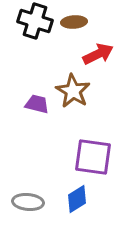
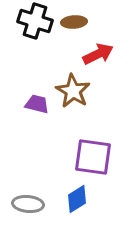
gray ellipse: moved 2 px down
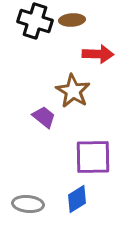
brown ellipse: moved 2 px left, 2 px up
red arrow: rotated 28 degrees clockwise
purple trapezoid: moved 7 px right, 13 px down; rotated 25 degrees clockwise
purple square: rotated 9 degrees counterclockwise
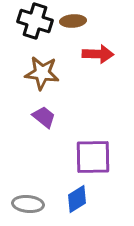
brown ellipse: moved 1 px right, 1 px down
brown star: moved 31 px left, 18 px up; rotated 24 degrees counterclockwise
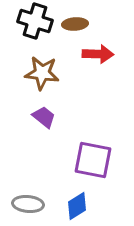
brown ellipse: moved 2 px right, 3 px down
purple square: moved 3 px down; rotated 12 degrees clockwise
blue diamond: moved 7 px down
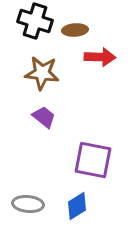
brown ellipse: moved 6 px down
red arrow: moved 2 px right, 3 px down
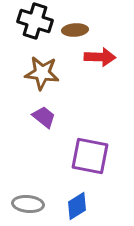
purple square: moved 3 px left, 4 px up
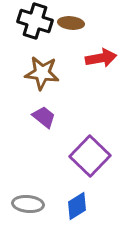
brown ellipse: moved 4 px left, 7 px up; rotated 10 degrees clockwise
red arrow: moved 1 px right, 1 px down; rotated 12 degrees counterclockwise
purple square: rotated 33 degrees clockwise
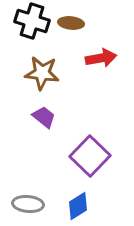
black cross: moved 3 px left
blue diamond: moved 1 px right
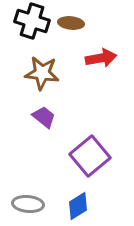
purple square: rotated 6 degrees clockwise
